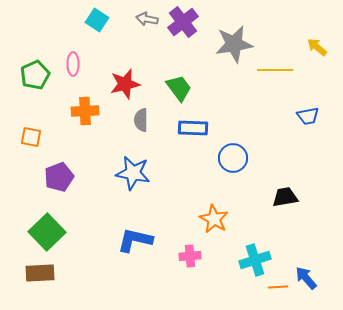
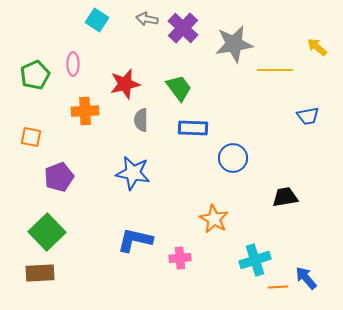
purple cross: moved 6 px down; rotated 8 degrees counterclockwise
pink cross: moved 10 px left, 2 px down
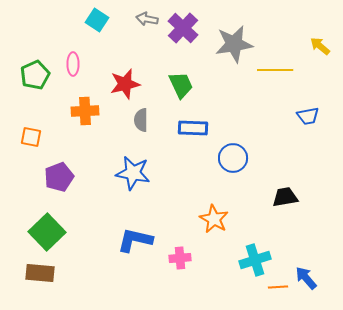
yellow arrow: moved 3 px right, 1 px up
green trapezoid: moved 2 px right, 3 px up; rotated 12 degrees clockwise
brown rectangle: rotated 8 degrees clockwise
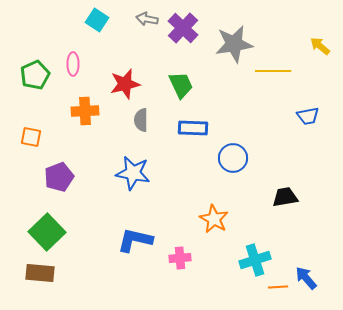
yellow line: moved 2 px left, 1 px down
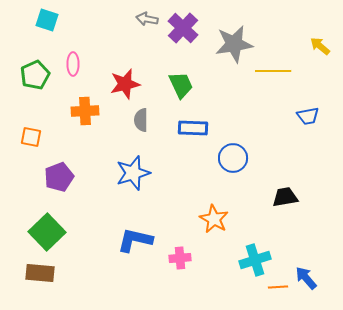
cyan square: moved 50 px left; rotated 15 degrees counterclockwise
blue star: rotated 28 degrees counterclockwise
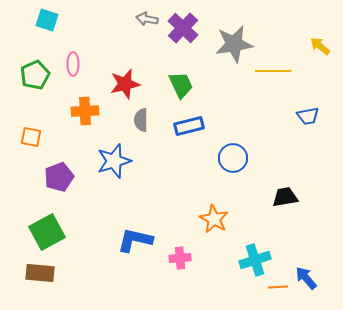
blue rectangle: moved 4 px left, 2 px up; rotated 16 degrees counterclockwise
blue star: moved 19 px left, 12 px up
green square: rotated 15 degrees clockwise
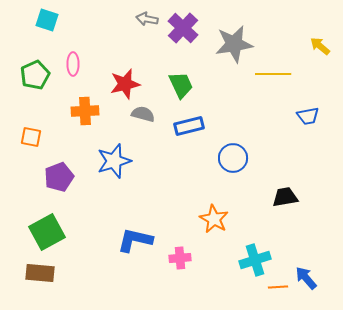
yellow line: moved 3 px down
gray semicircle: moved 2 px right, 6 px up; rotated 105 degrees clockwise
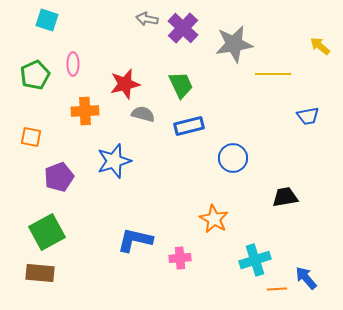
orange line: moved 1 px left, 2 px down
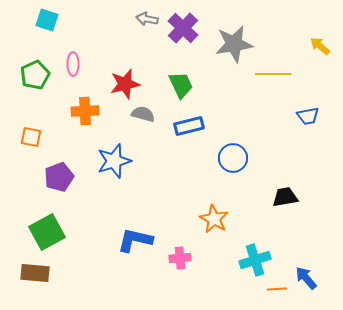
brown rectangle: moved 5 px left
